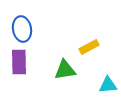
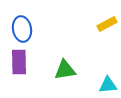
yellow rectangle: moved 18 px right, 23 px up
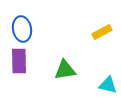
yellow rectangle: moved 5 px left, 8 px down
purple rectangle: moved 1 px up
cyan triangle: rotated 18 degrees clockwise
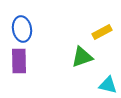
green triangle: moved 17 px right, 13 px up; rotated 10 degrees counterclockwise
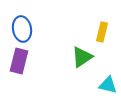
yellow rectangle: rotated 48 degrees counterclockwise
green triangle: rotated 15 degrees counterclockwise
purple rectangle: rotated 15 degrees clockwise
